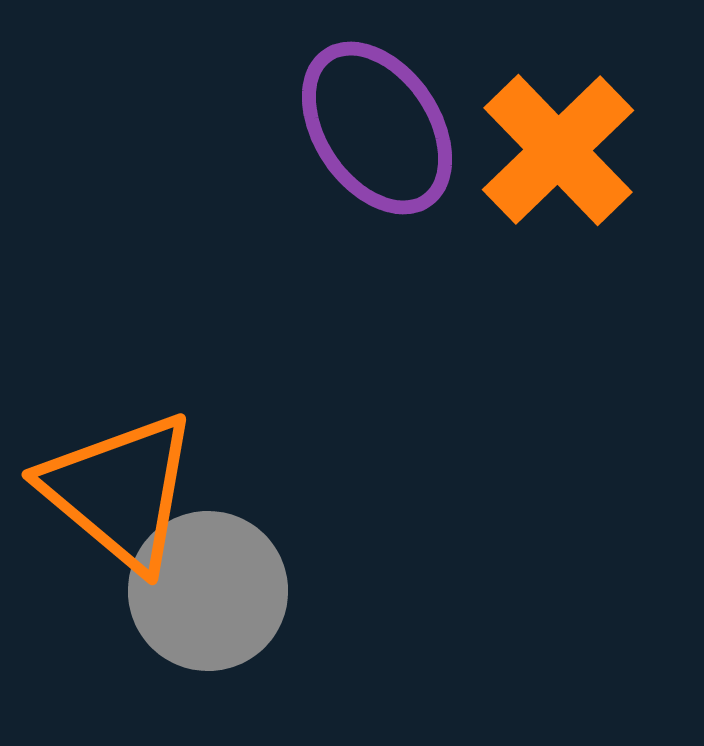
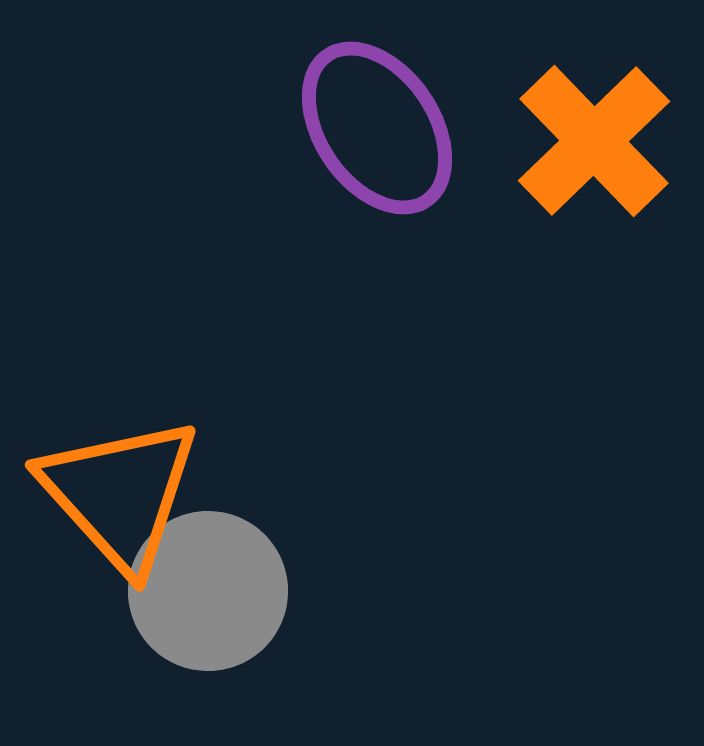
orange cross: moved 36 px right, 9 px up
orange triangle: moved 3 px down; rotated 8 degrees clockwise
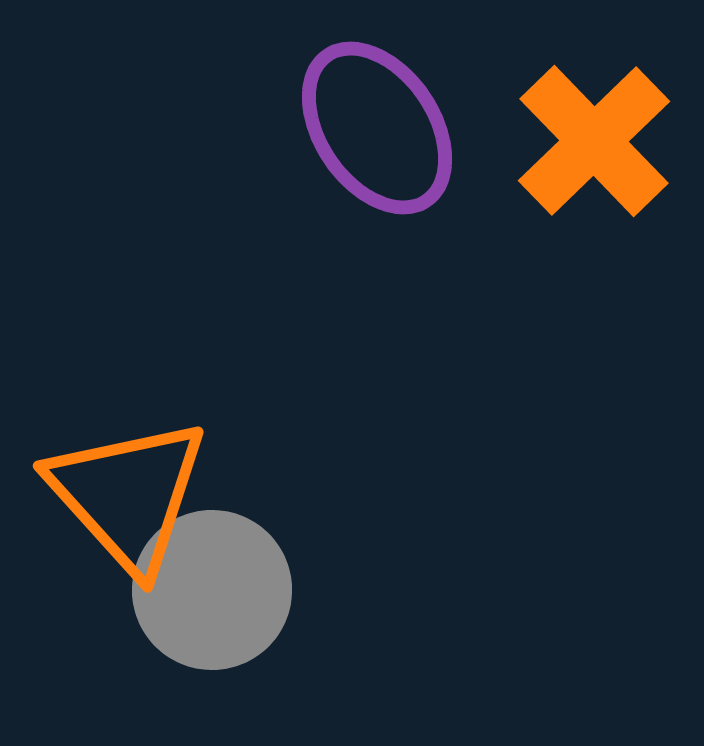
orange triangle: moved 8 px right, 1 px down
gray circle: moved 4 px right, 1 px up
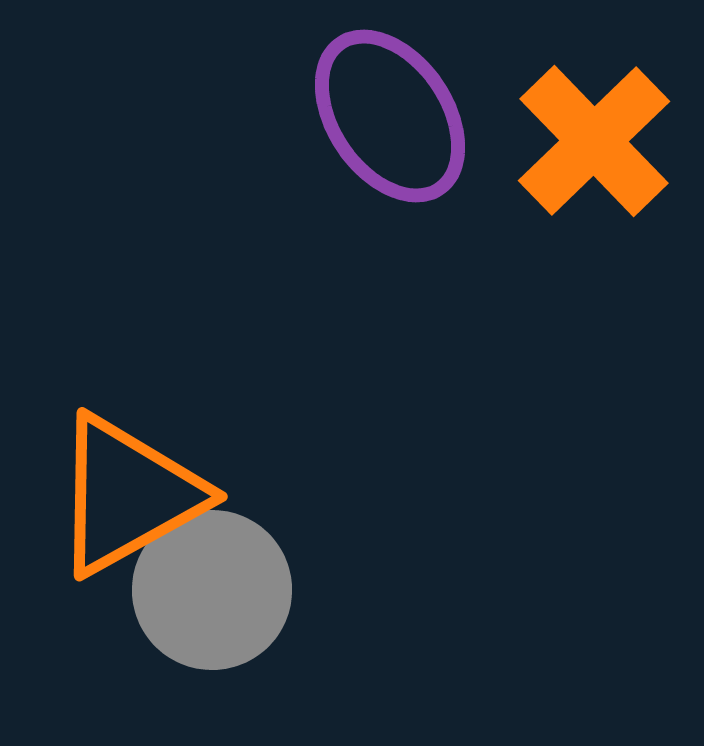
purple ellipse: moved 13 px right, 12 px up
orange triangle: rotated 43 degrees clockwise
